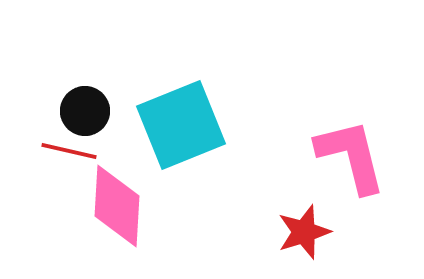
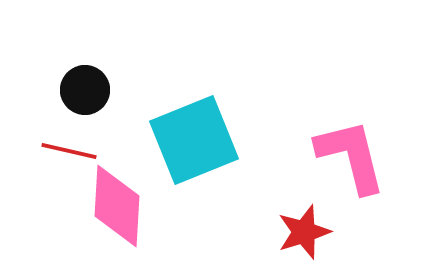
black circle: moved 21 px up
cyan square: moved 13 px right, 15 px down
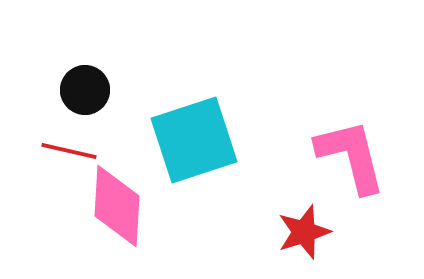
cyan square: rotated 4 degrees clockwise
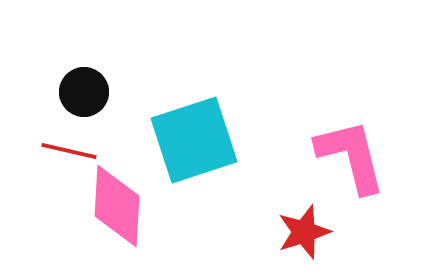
black circle: moved 1 px left, 2 px down
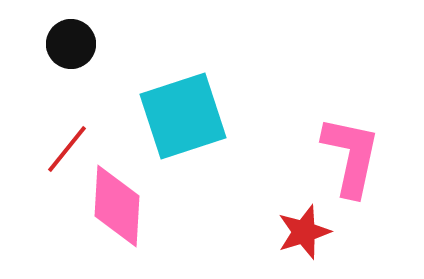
black circle: moved 13 px left, 48 px up
cyan square: moved 11 px left, 24 px up
red line: moved 2 px left, 2 px up; rotated 64 degrees counterclockwise
pink L-shape: rotated 26 degrees clockwise
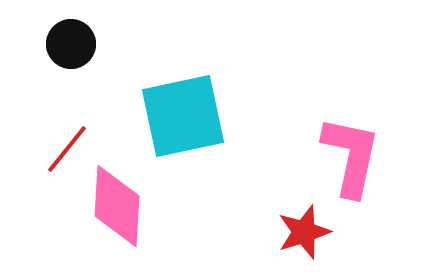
cyan square: rotated 6 degrees clockwise
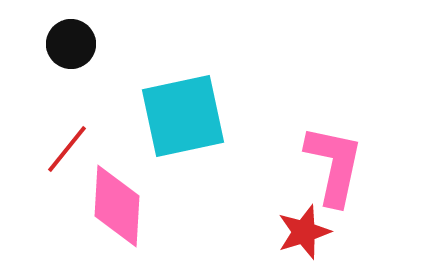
pink L-shape: moved 17 px left, 9 px down
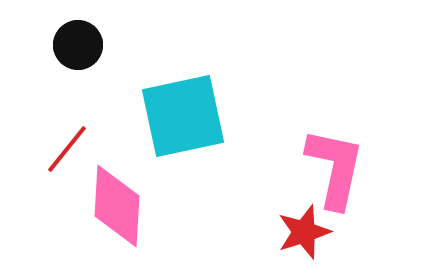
black circle: moved 7 px right, 1 px down
pink L-shape: moved 1 px right, 3 px down
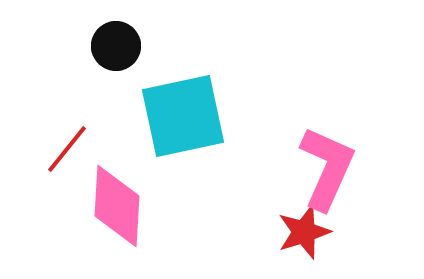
black circle: moved 38 px right, 1 px down
pink L-shape: moved 8 px left; rotated 12 degrees clockwise
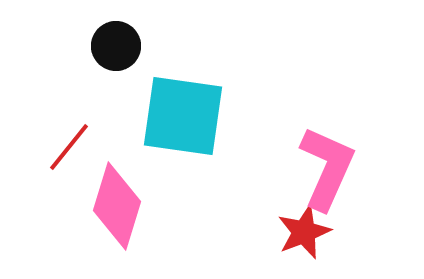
cyan square: rotated 20 degrees clockwise
red line: moved 2 px right, 2 px up
pink diamond: rotated 14 degrees clockwise
red star: rotated 4 degrees counterclockwise
